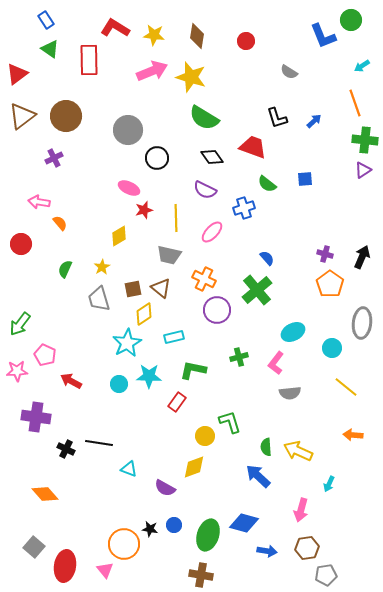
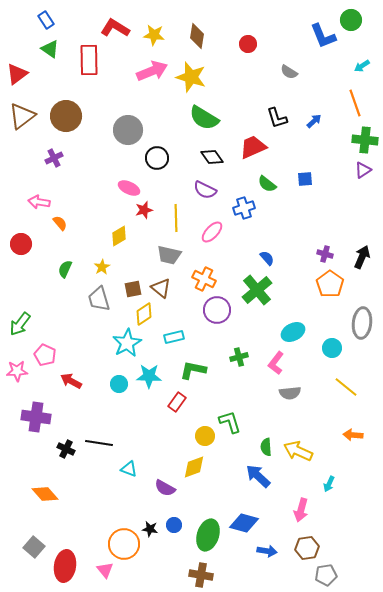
red circle at (246, 41): moved 2 px right, 3 px down
red trapezoid at (253, 147): rotated 44 degrees counterclockwise
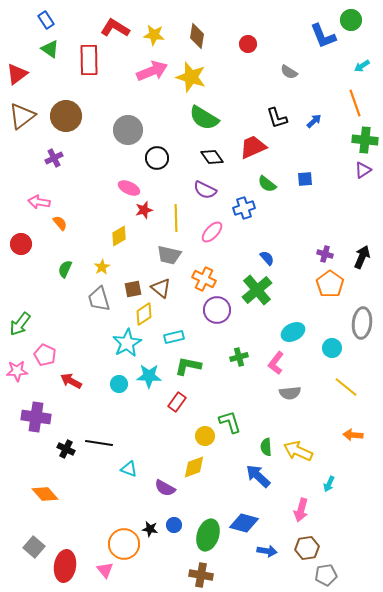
green L-shape at (193, 370): moved 5 px left, 4 px up
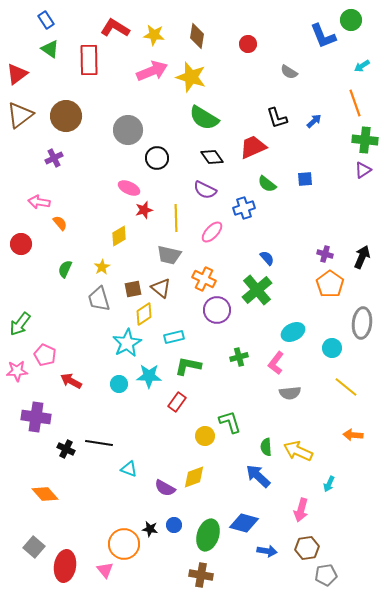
brown triangle at (22, 116): moved 2 px left, 1 px up
yellow diamond at (194, 467): moved 10 px down
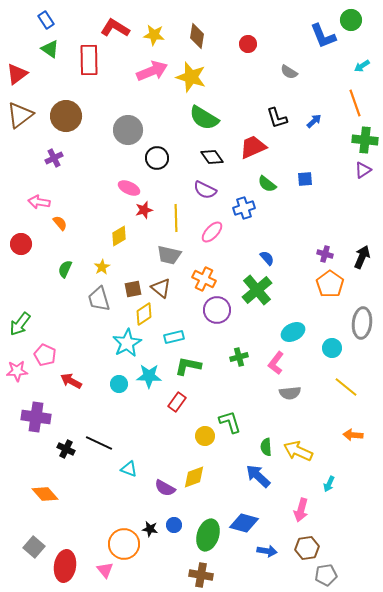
black line at (99, 443): rotated 16 degrees clockwise
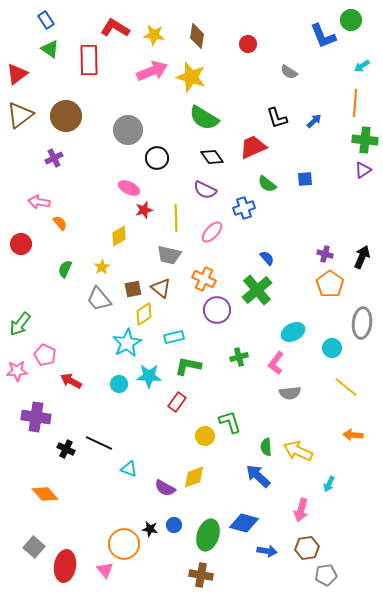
orange line at (355, 103): rotated 24 degrees clockwise
gray trapezoid at (99, 299): rotated 24 degrees counterclockwise
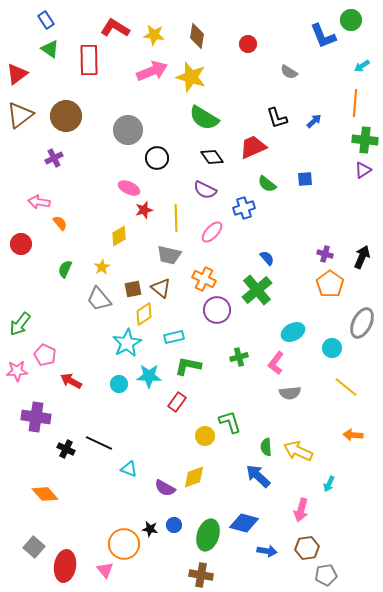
gray ellipse at (362, 323): rotated 20 degrees clockwise
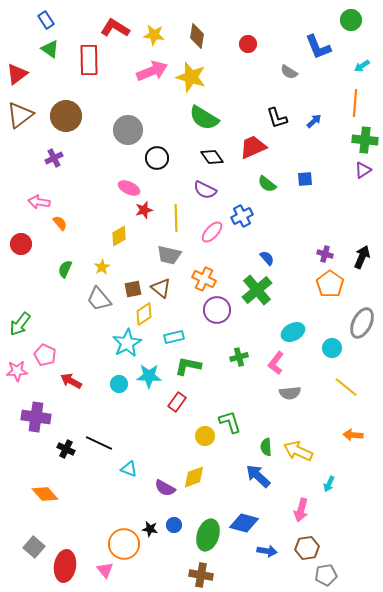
blue L-shape at (323, 36): moved 5 px left, 11 px down
blue cross at (244, 208): moved 2 px left, 8 px down; rotated 10 degrees counterclockwise
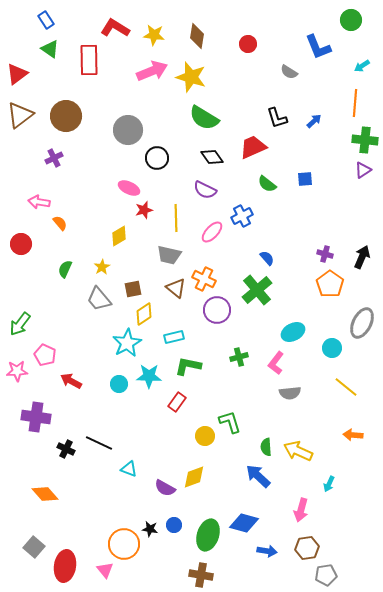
brown triangle at (161, 288): moved 15 px right
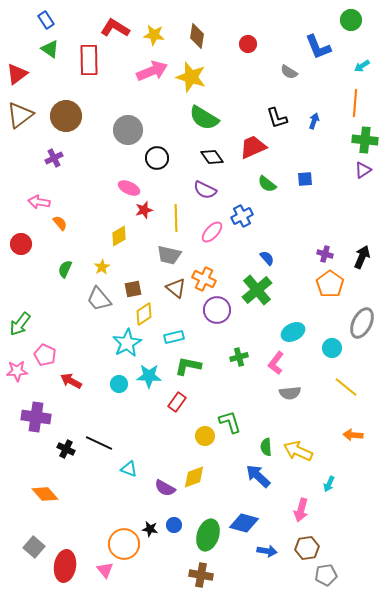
blue arrow at (314, 121): rotated 28 degrees counterclockwise
